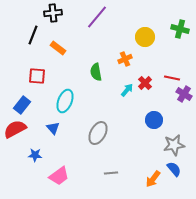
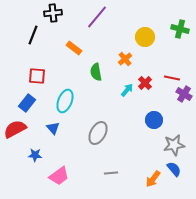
orange rectangle: moved 16 px right
orange cross: rotated 16 degrees counterclockwise
blue rectangle: moved 5 px right, 2 px up
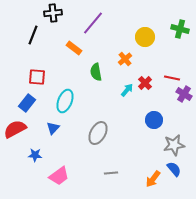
purple line: moved 4 px left, 6 px down
red square: moved 1 px down
blue triangle: rotated 24 degrees clockwise
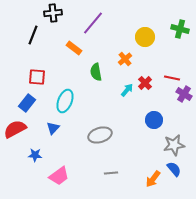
gray ellipse: moved 2 px right, 2 px down; rotated 45 degrees clockwise
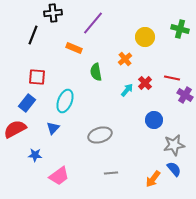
orange rectangle: rotated 14 degrees counterclockwise
purple cross: moved 1 px right, 1 px down
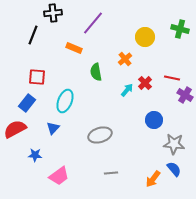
gray star: moved 1 px up; rotated 15 degrees clockwise
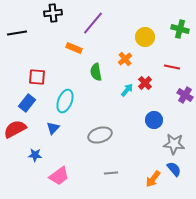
black line: moved 16 px left, 2 px up; rotated 60 degrees clockwise
red line: moved 11 px up
